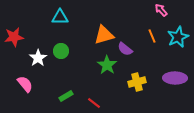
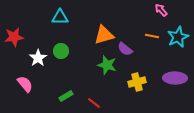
orange line: rotated 56 degrees counterclockwise
green star: rotated 18 degrees counterclockwise
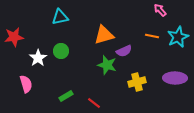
pink arrow: moved 1 px left
cyan triangle: rotated 12 degrees counterclockwise
purple semicircle: moved 1 px left, 2 px down; rotated 63 degrees counterclockwise
pink semicircle: moved 1 px right; rotated 24 degrees clockwise
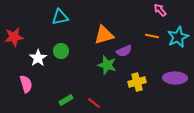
green rectangle: moved 4 px down
